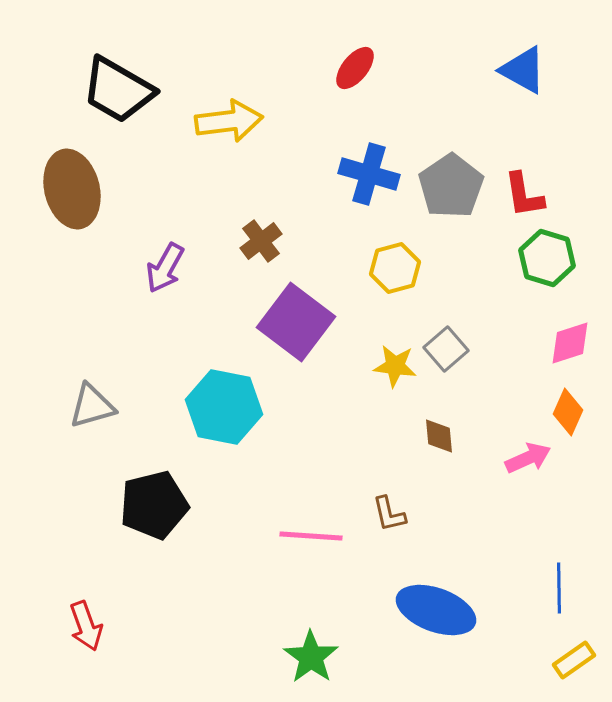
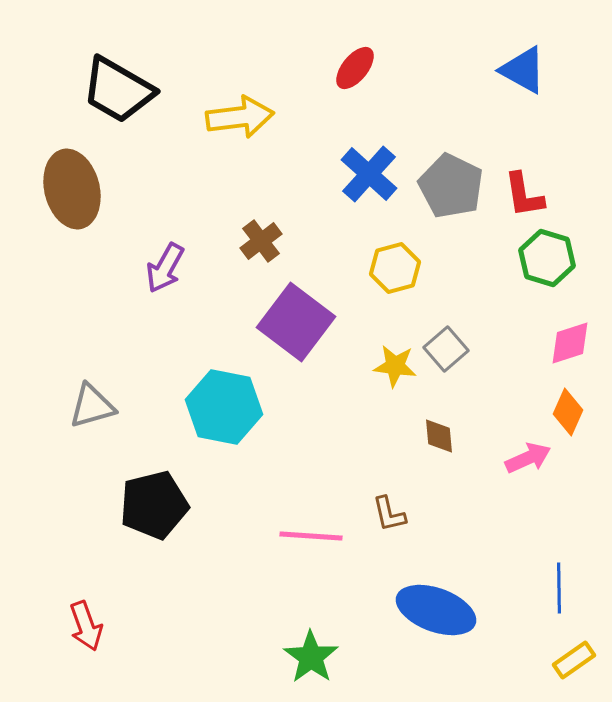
yellow arrow: moved 11 px right, 4 px up
blue cross: rotated 26 degrees clockwise
gray pentagon: rotated 12 degrees counterclockwise
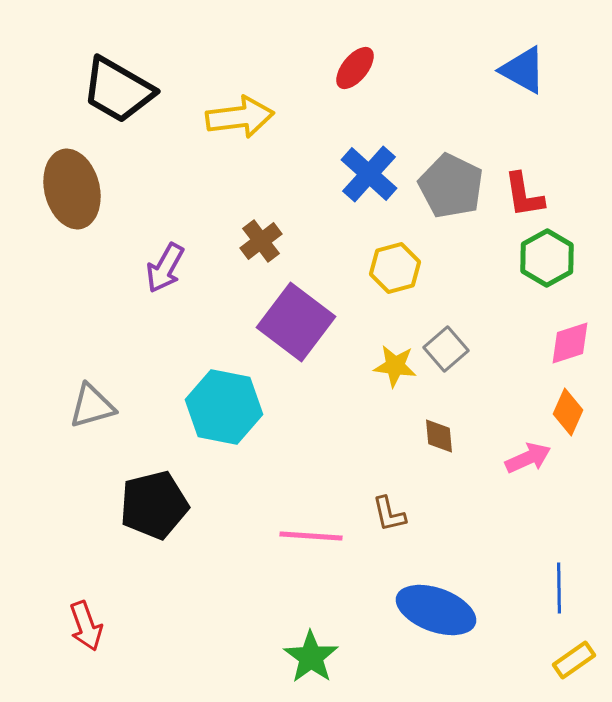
green hexagon: rotated 14 degrees clockwise
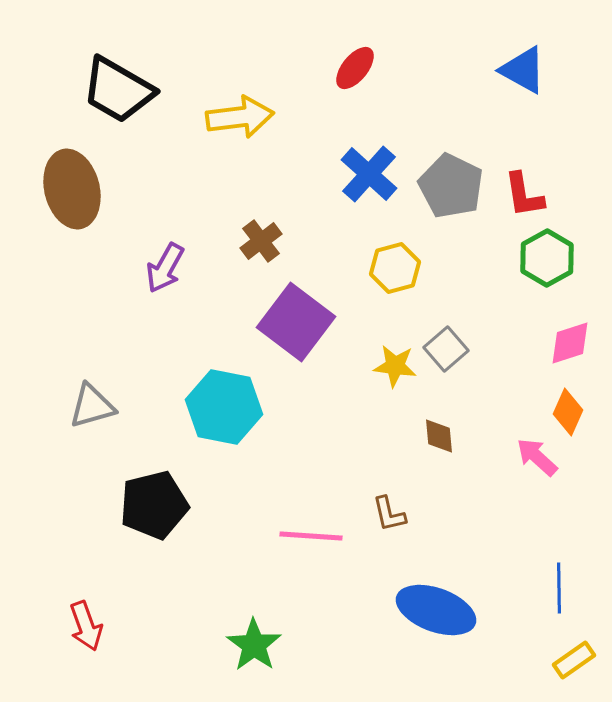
pink arrow: moved 9 px right, 1 px up; rotated 114 degrees counterclockwise
green star: moved 57 px left, 12 px up
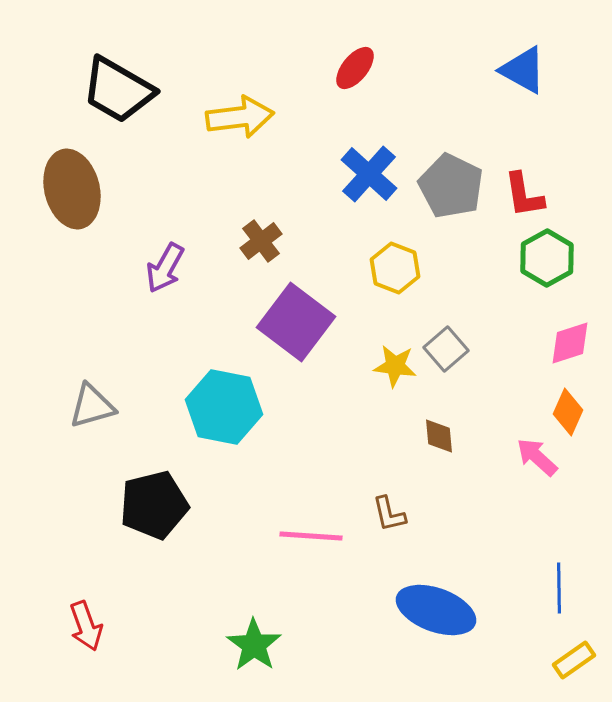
yellow hexagon: rotated 24 degrees counterclockwise
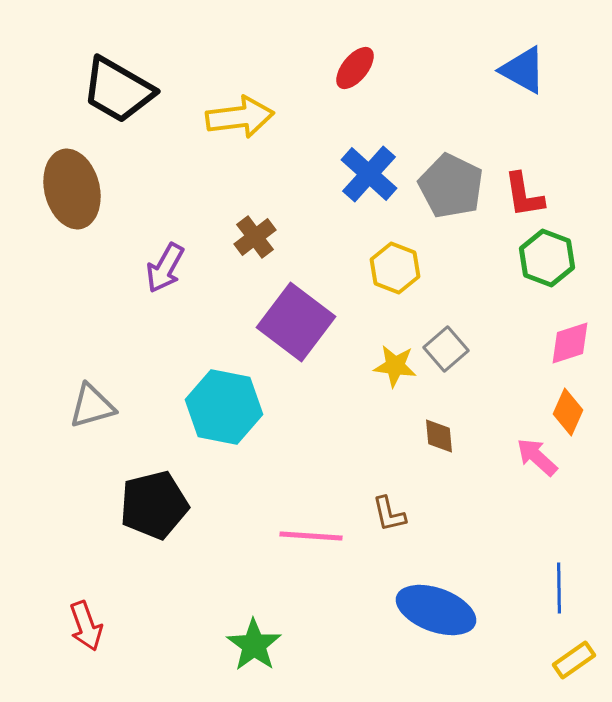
brown cross: moved 6 px left, 4 px up
green hexagon: rotated 10 degrees counterclockwise
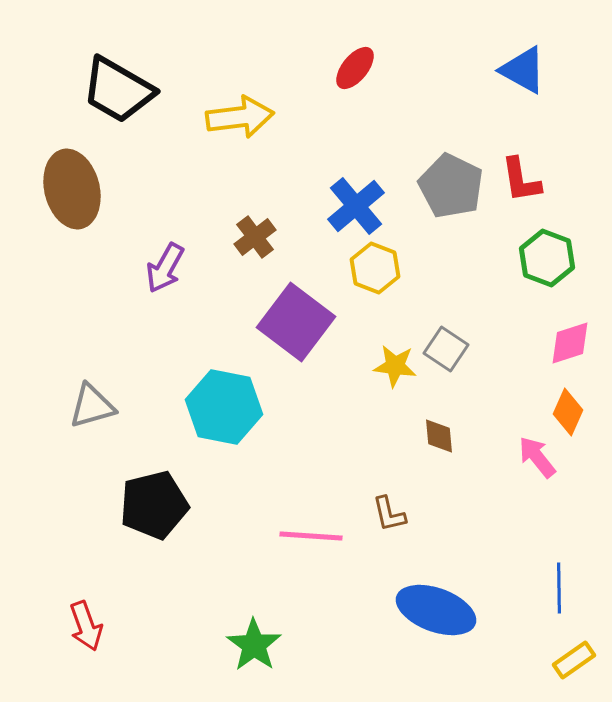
blue cross: moved 13 px left, 32 px down; rotated 8 degrees clockwise
red L-shape: moved 3 px left, 15 px up
yellow hexagon: moved 20 px left
gray square: rotated 15 degrees counterclockwise
pink arrow: rotated 9 degrees clockwise
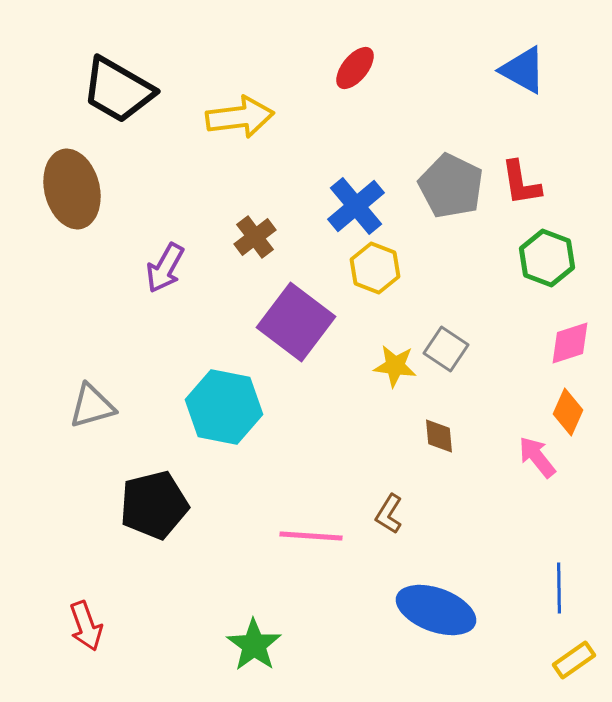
red L-shape: moved 3 px down
brown L-shape: rotated 45 degrees clockwise
